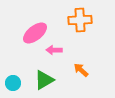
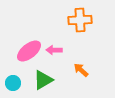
pink ellipse: moved 6 px left, 18 px down
green triangle: moved 1 px left
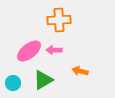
orange cross: moved 21 px left
orange arrow: moved 1 px left, 1 px down; rotated 28 degrees counterclockwise
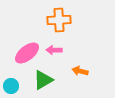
pink ellipse: moved 2 px left, 2 px down
cyan circle: moved 2 px left, 3 px down
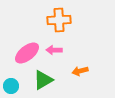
orange arrow: rotated 28 degrees counterclockwise
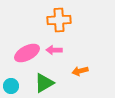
pink ellipse: rotated 10 degrees clockwise
green triangle: moved 1 px right, 3 px down
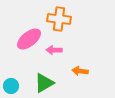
orange cross: moved 1 px up; rotated 10 degrees clockwise
pink ellipse: moved 2 px right, 14 px up; rotated 10 degrees counterclockwise
orange arrow: rotated 21 degrees clockwise
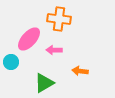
pink ellipse: rotated 10 degrees counterclockwise
cyan circle: moved 24 px up
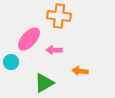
orange cross: moved 3 px up
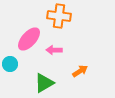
cyan circle: moved 1 px left, 2 px down
orange arrow: rotated 140 degrees clockwise
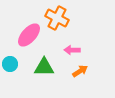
orange cross: moved 2 px left, 2 px down; rotated 20 degrees clockwise
pink ellipse: moved 4 px up
pink arrow: moved 18 px right
green triangle: moved 16 px up; rotated 30 degrees clockwise
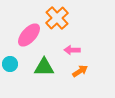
orange cross: rotated 20 degrees clockwise
